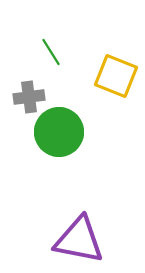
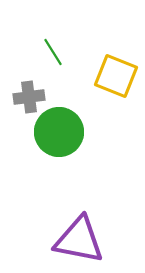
green line: moved 2 px right
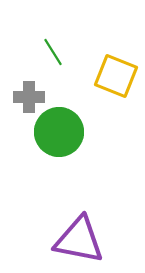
gray cross: rotated 8 degrees clockwise
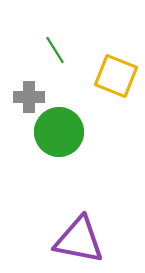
green line: moved 2 px right, 2 px up
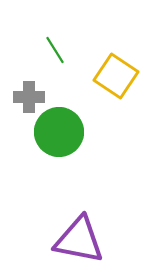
yellow square: rotated 12 degrees clockwise
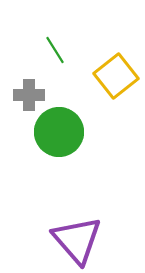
yellow square: rotated 18 degrees clockwise
gray cross: moved 2 px up
purple triangle: moved 2 px left; rotated 38 degrees clockwise
